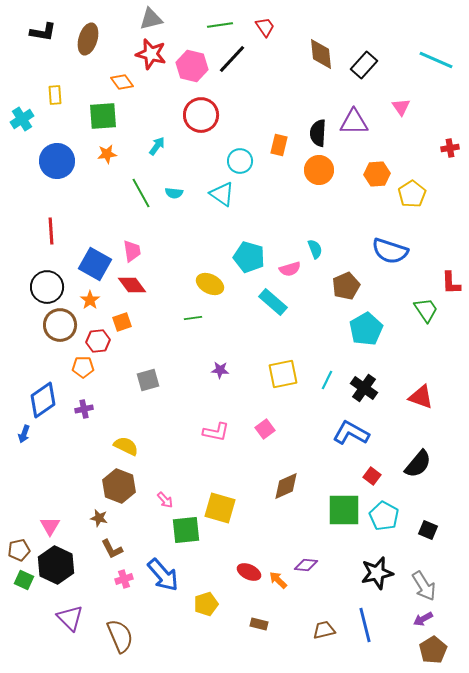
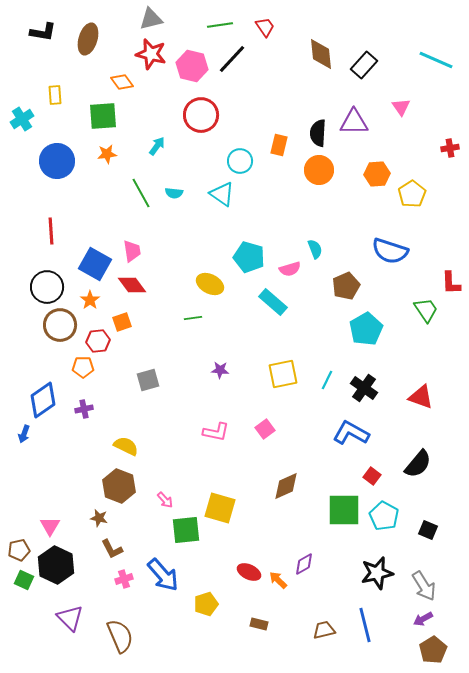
purple diamond at (306, 565): moved 2 px left, 1 px up; rotated 35 degrees counterclockwise
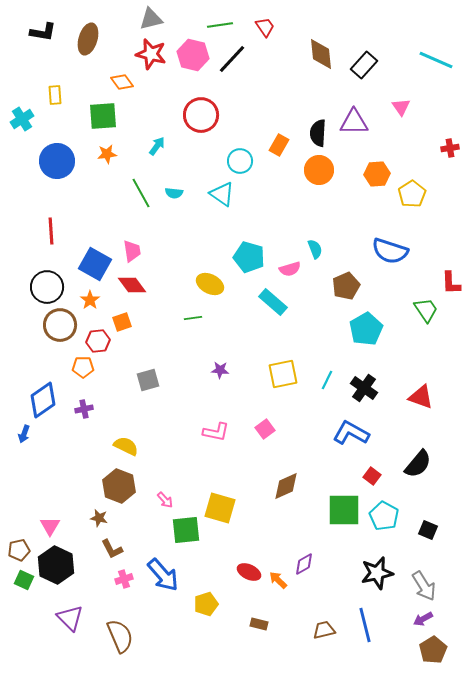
pink hexagon at (192, 66): moved 1 px right, 11 px up
orange rectangle at (279, 145): rotated 15 degrees clockwise
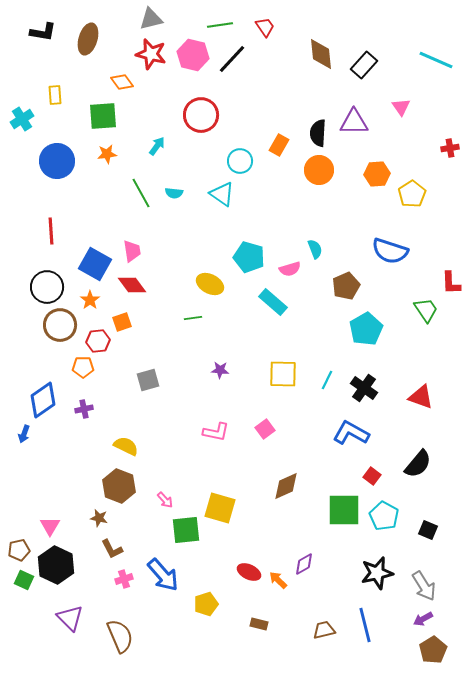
yellow square at (283, 374): rotated 12 degrees clockwise
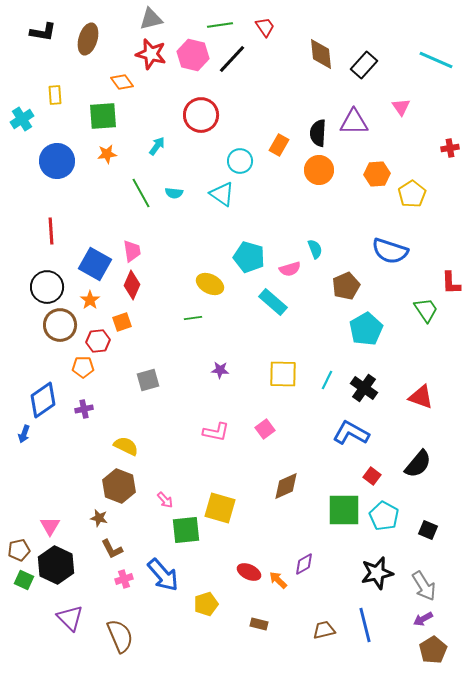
red diamond at (132, 285): rotated 60 degrees clockwise
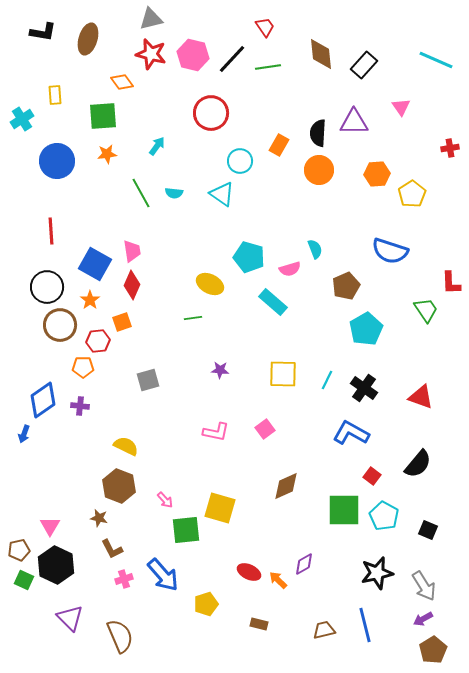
green line at (220, 25): moved 48 px right, 42 px down
red circle at (201, 115): moved 10 px right, 2 px up
purple cross at (84, 409): moved 4 px left, 3 px up; rotated 18 degrees clockwise
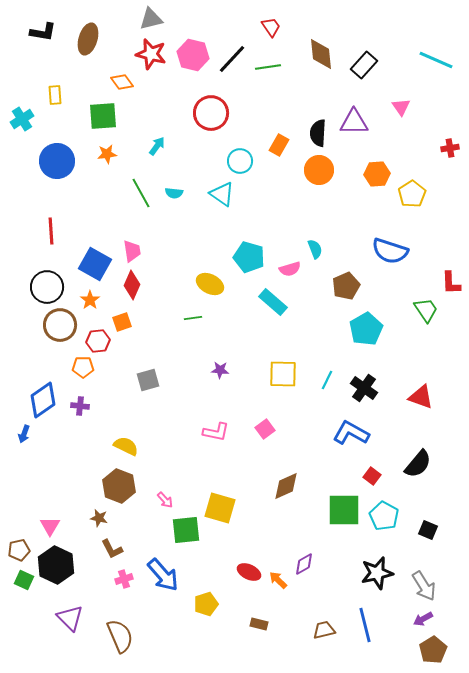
red trapezoid at (265, 27): moved 6 px right
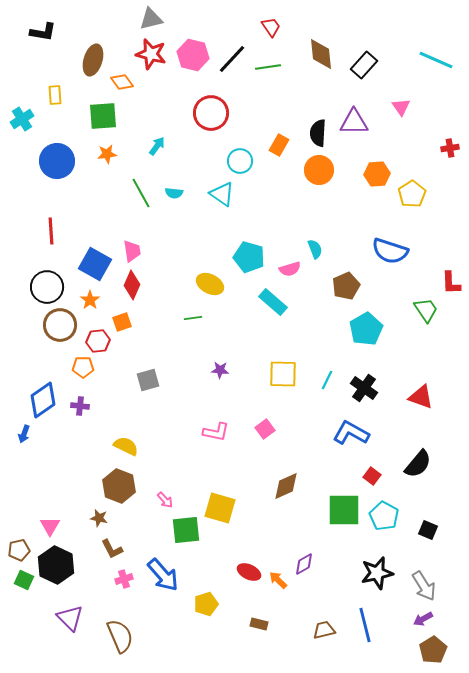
brown ellipse at (88, 39): moved 5 px right, 21 px down
